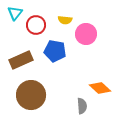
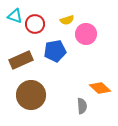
cyan triangle: moved 3 px down; rotated 49 degrees counterclockwise
yellow semicircle: moved 2 px right; rotated 24 degrees counterclockwise
red circle: moved 1 px left, 1 px up
blue pentagon: rotated 20 degrees counterclockwise
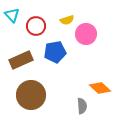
cyan triangle: moved 3 px left, 1 px up; rotated 28 degrees clockwise
red circle: moved 1 px right, 2 px down
blue pentagon: moved 1 px down
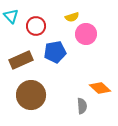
cyan triangle: moved 1 px left, 1 px down
yellow semicircle: moved 5 px right, 3 px up
